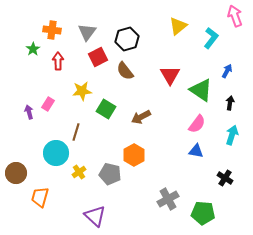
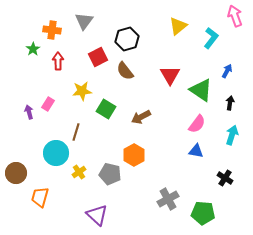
gray triangle: moved 3 px left, 11 px up
purple triangle: moved 2 px right, 1 px up
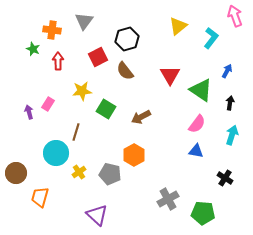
green star: rotated 16 degrees counterclockwise
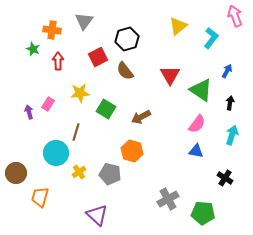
yellow star: moved 2 px left, 2 px down
orange hexagon: moved 2 px left, 4 px up; rotated 15 degrees counterclockwise
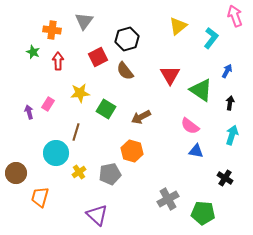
green star: moved 3 px down
pink semicircle: moved 7 px left, 2 px down; rotated 90 degrees clockwise
gray pentagon: rotated 25 degrees counterclockwise
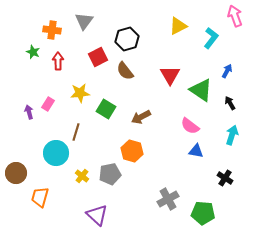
yellow triangle: rotated 12 degrees clockwise
black arrow: rotated 40 degrees counterclockwise
yellow cross: moved 3 px right, 4 px down; rotated 16 degrees counterclockwise
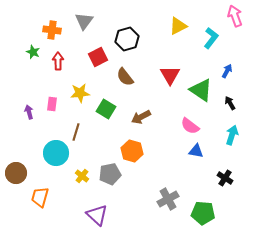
brown semicircle: moved 6 px down
pink rectangle: moved 4 px right; rotated 24 degrees counterclockwise
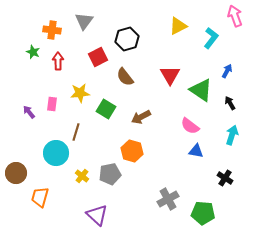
purple arrow: rotated 24 degrees counterclockwise
